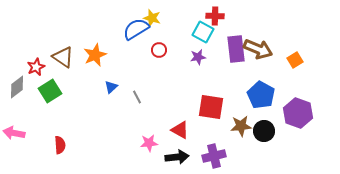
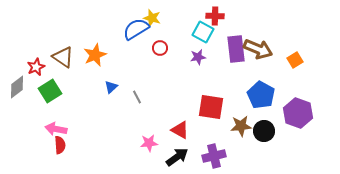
red circle: moved 1 px right, 2 px up
pink arrow: moved 42 px right, 4 px up
black arrow: rotated 30 degrees counterclockwise
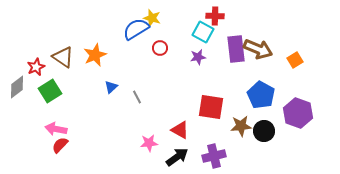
red semicircle: rotated 132 degrees counterclockwise
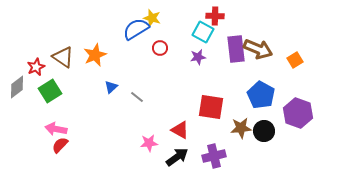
gray line: rotated 24 degrees counterclockwise
brown star: moved 2 px down
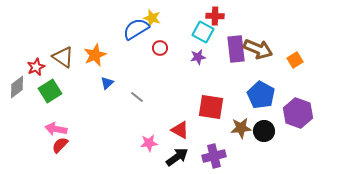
blue triangle: moved 4 px left, 4 px up
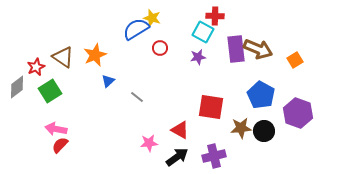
blue triangle: moved 1 px right, 2 px up
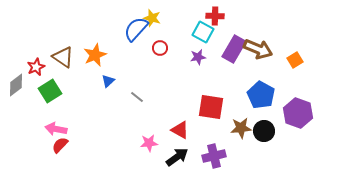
blue semicircle: rotated 16 degrees counterclockwise
purple rectangle: moved 2 px left; rotated 36 degrees clockwise
gray diamond: moved 1 px left, 2 px up
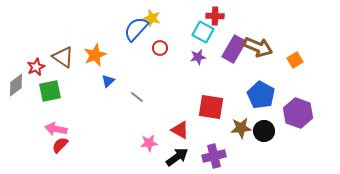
brown arrow: moved 2 px up
green square: rotated 20 degrees clockwise
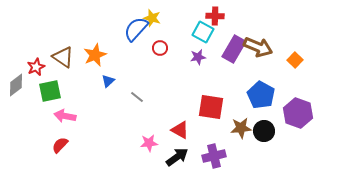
orange square: rotated 14 degrees counterclockwise
pink arrow: moved 9 px right, 13 px up
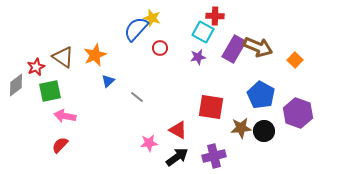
red triangle: moved 2 px left
